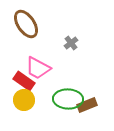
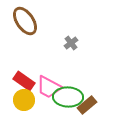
brown ellipse: moved 1 px left, 3 px up
pink trapezoid: moved 11 px right, 19 px down
green ellipse: moved 2 px up
brown rectangle: rotated 18 degrees counterclockwise
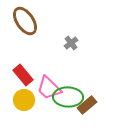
red rectangle: moved 1 px left, 6 px up; rotated 15 degrees clockwise
pink trapezoid: moved 1 px down; rotated 16 degrees clockwise
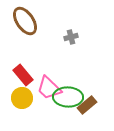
gray cross: moved 6 px up; rotated 24 degrees clockwise
yellow circle: moved 2 px left, 2 px up
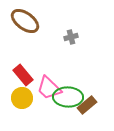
brown ellipse: rotated 20 degrees counterclockwise
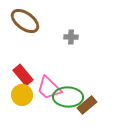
gray cross: rotated 16 degrees clockwise
yellow circle: moved 3 px up
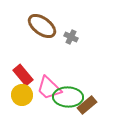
brown ellipse: moved 17 px right, 5 px down
gray cross: rotated 24 degrees clockwise
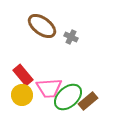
pink trapezoid: rotated 48 degrees counterclockwise
green ellipse: rotated 44 degrees counterclockwise
brown rectangle: moved 1 px right, 4 px up
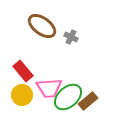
red rectangle: moved 4 px up
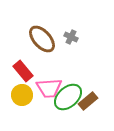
brown ellipse: moved 13 px down; rotated 12 degrees clockwise
